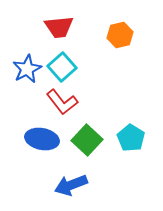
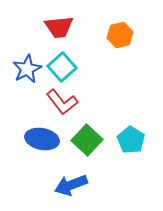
cyan pentagon: moved 2 px down
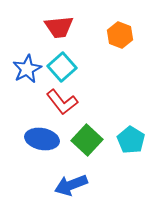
orange hexagon: rotated 25 degrees counterclockwise
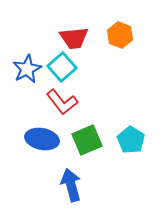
red trapezoid: moved 15 px right, 11 px down
green square: rotated 24 degrees clockwise
blue arrow: rotated 96 degrees clockwise
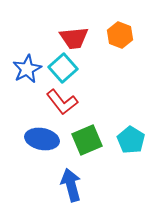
cyan square: moved 1 px right, 1 px down
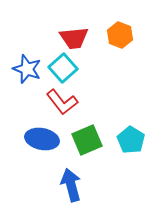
blue star: rotated 24 degrees counterclockwise
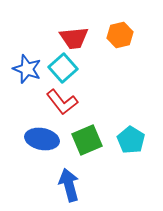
orange hexagon: rotated 25 degrees clockwise
blue arrow: moved 2 px left
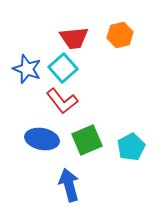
red L-shape: moved 1 px up
cyan pentagon: moved 7 px down; rotated 12 degrees clockwise
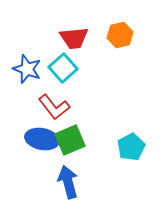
red L-shape: moved 8 px left, 6 px down
green square: moved 17 px left
blue arrow: moved 1 px left, 3 px up
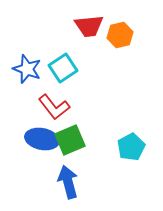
red trapezoid: moved 15 px right, 12 px up
cyan square: rotated 8 degrees clockwise
